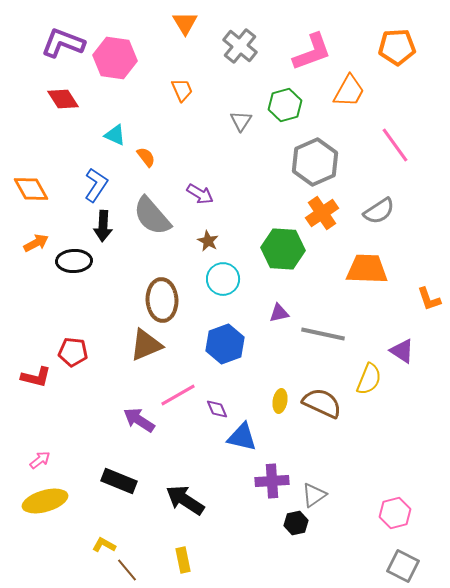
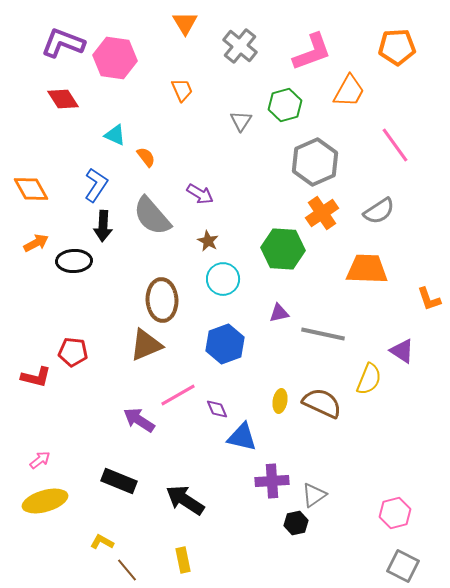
yellow L-shape at (104, 545): moved 2 px left, 3 px up
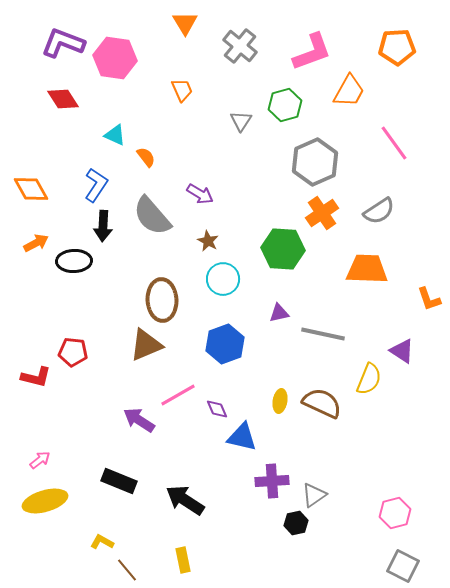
pink line at (395, 145): moved 1 px left, 2 px up
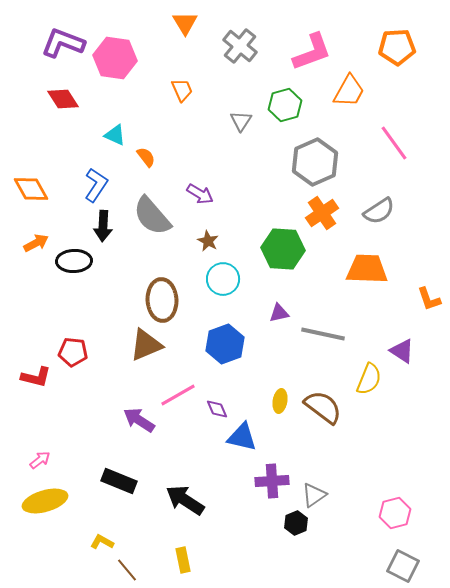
brown semicircle at (322, 403): moved 1 px right, 4 px down; rotated 12 degrees clockwise
black hexagon at (296, 523): rotated 10 degrees counterclockwise
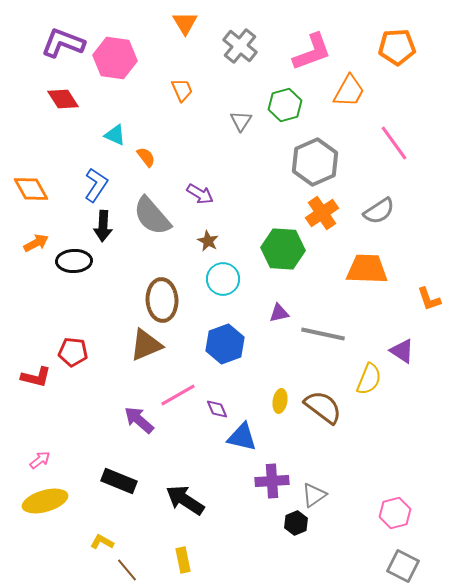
purple arrow at (139, 420): rotated 8 degrees clockwise
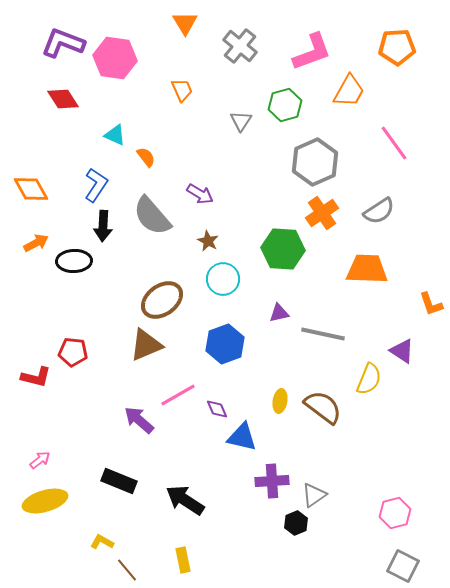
orange L-shape at (429, 299): moved 2 px right, 5 px down
brown ellipse at (162, 300): rotated 57 degrees clockwise
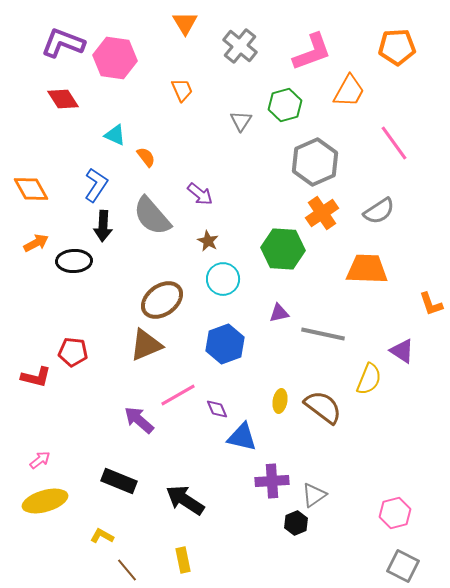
purple arrow at (200, 194): rotated 8 degrees clockwise
yellow L-shape at (102, 542): moved 6 px up
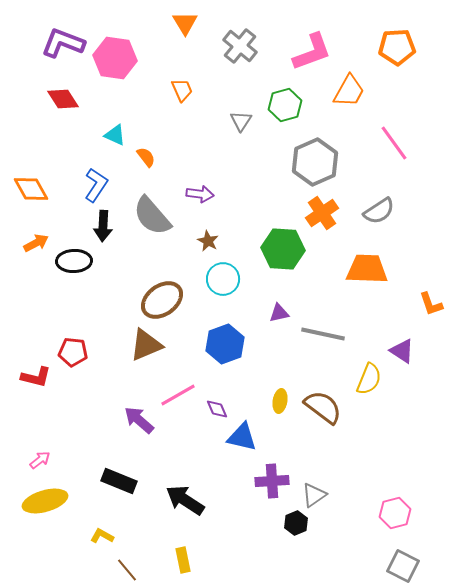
purple arrow at (200, 194): rotated 32 degrees counterclockwise
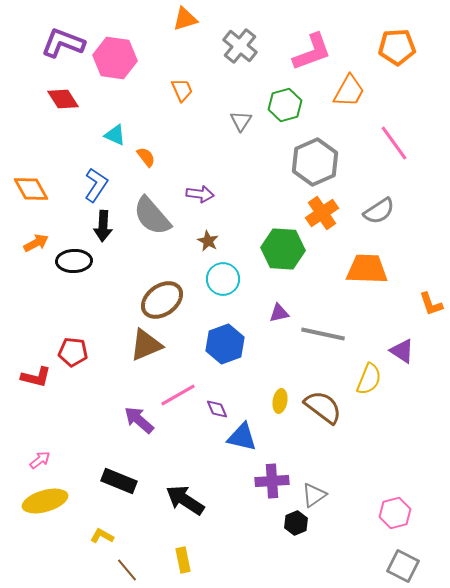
orange triangle at (185, 23): moved 4 px up; rotated 44 degrees clockwise
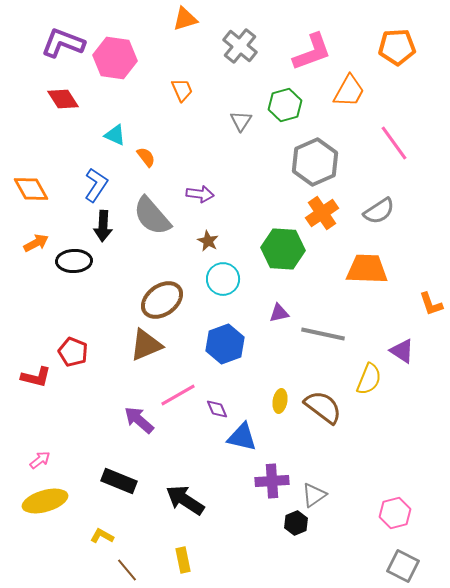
red pentagon at (73, 352): rotated 16 degrees clockwise
